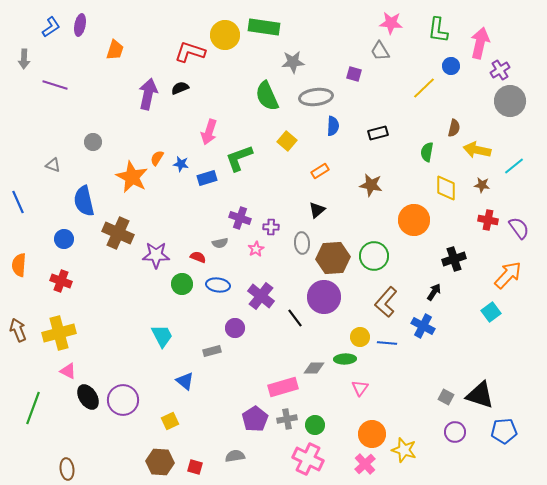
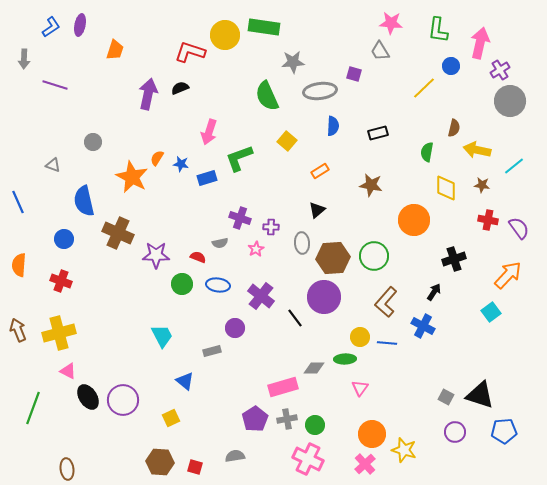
gray ellipse at (316, 97): moved 4 px right, 6 px up
yellow square at (170, 421): moved 1 px right, 3 px up
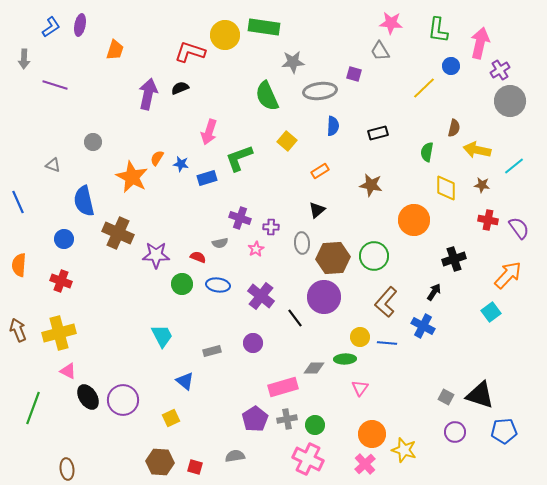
purple circle at (235, 328): moved 18 px right, 15 px down
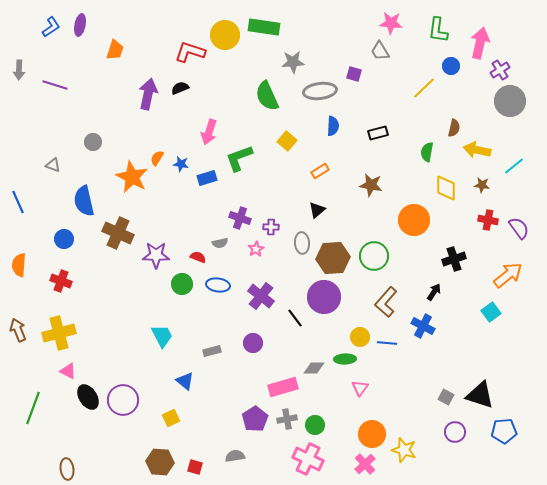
gray arrow at (24, 59): moved 5 px left, 11 px down
orange arrow at (508, 275): rotated 8 degrees clockwise
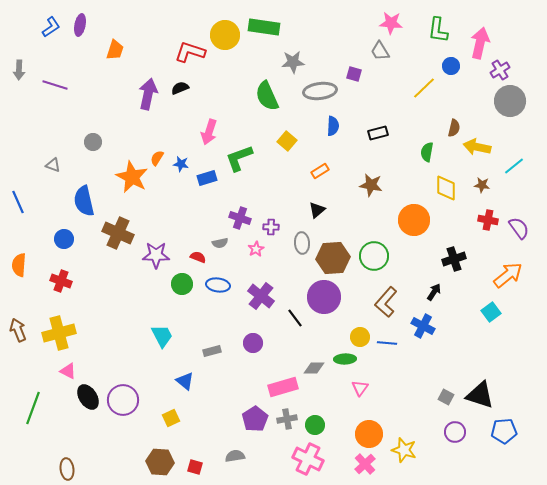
yellow arrow at (477, 150): moved 3 px up
orange circle at (372, 434): moved 3 px left
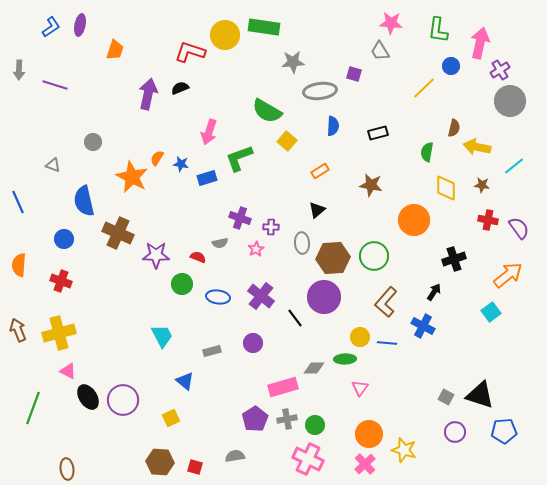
green semicircle at (267, 96): moved 15 px down; rotated 36 degrees counterclockwise
blue ellipse at (218, 285): moved 12 px down
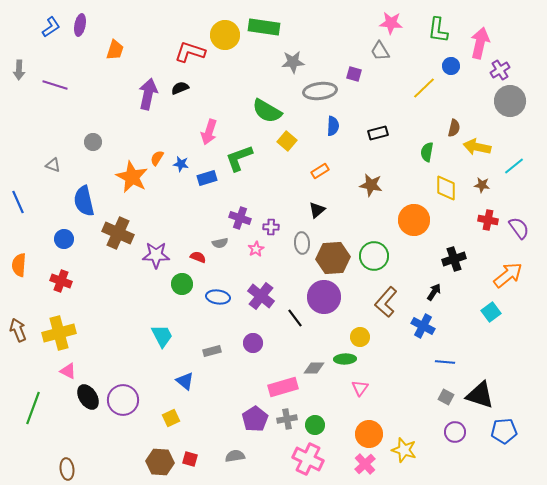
blue line at (387, 343): moved 58 px right, 19 px down
red square at (195, 467): moved 5 px left, 8 px up
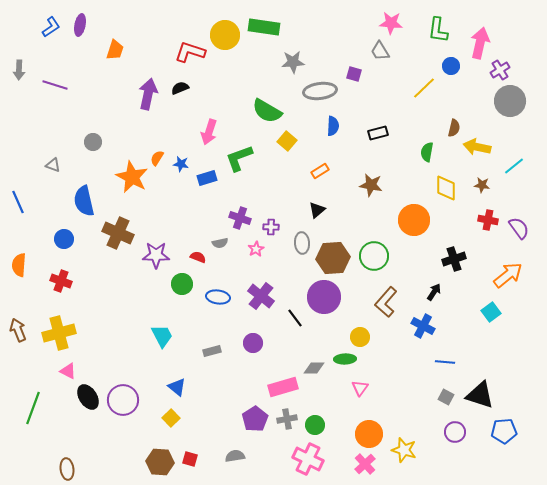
blue triangle at (185, 381): moved 8 px left, 6 px down
yellow square at (171, 418): rotated 18 degrees counterclockwise
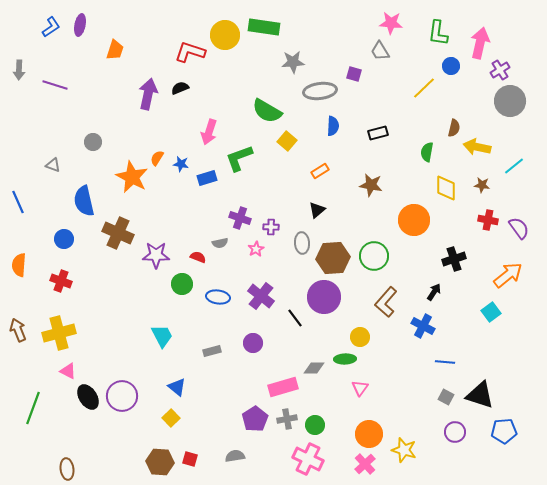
green L-shape at (438, 30): moved 3 px down
purple circle at (123, 400): moved 1 px left, 4 px up
